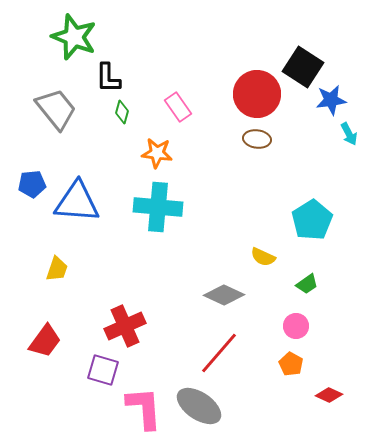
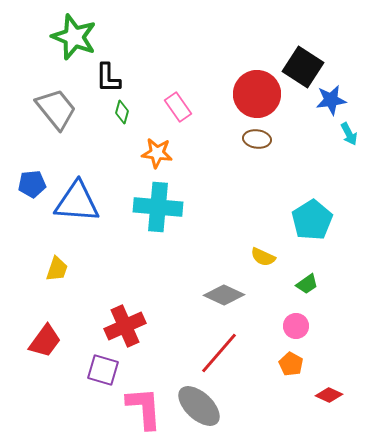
gray ellipse: rotated 9 degrees clockwise
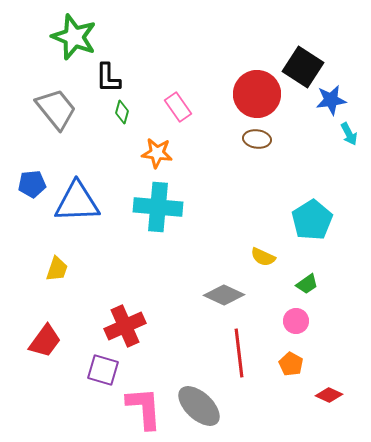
blue triangle: rotated 6 degrees counterclockwise
pink circle: moved 5 px up
red line: moved 20 px right; rotated 48 degrees counterclockwise
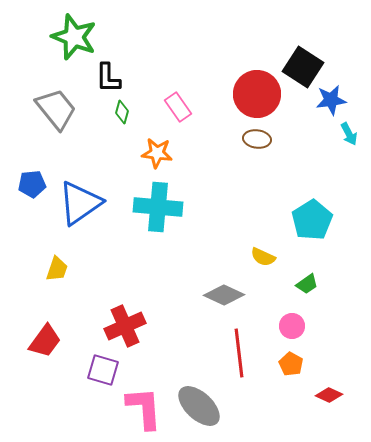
blue triangle: moved 3 px right, 1 px down; rotated 33 degrees counterclockwise
pink circle: moved 4 px left, 5 px down
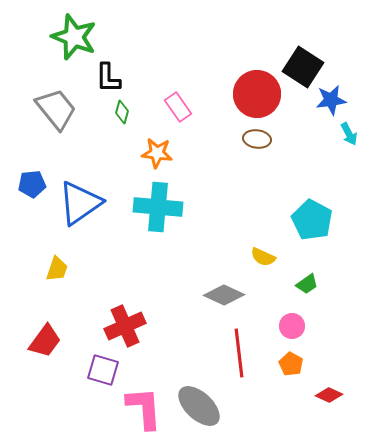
cyan pentagon: rotated 12 degrees counterclockwise
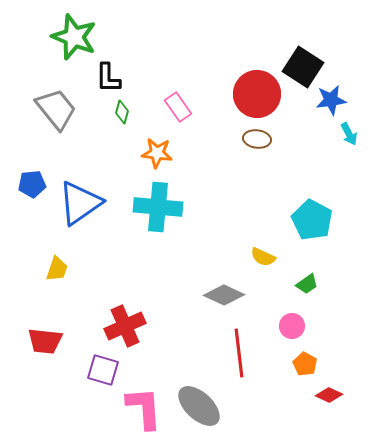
red trapezoid: rotated 60 degrees clockwise
orange pentagon: moved 14 px right
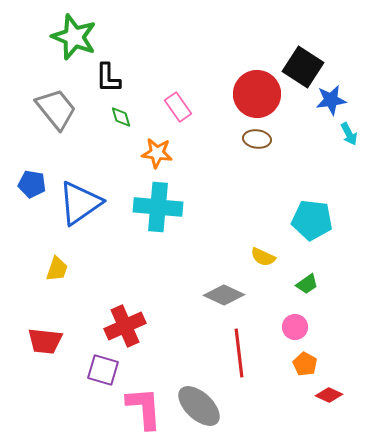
green diamond: moved 1 px left, 5 px down; rotated 30 degrees counterclockwise
blue pentagon: rotated 16 degrees clockwise
cyan pentagon: rotated 21 degrees counterclockwise
pink circle: moved 3 px right, 1 px down
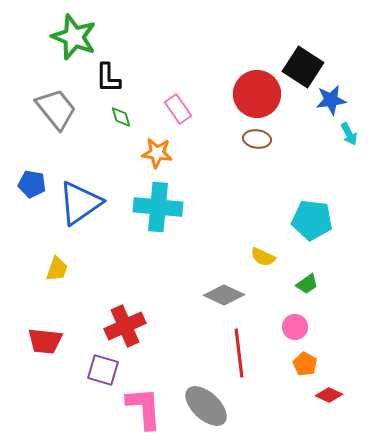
pink rectangle: moved 2 px down
gray ellipse: moved 7 px right
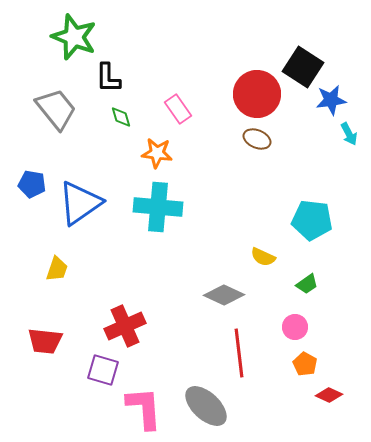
brown ellipse: rotated 16 degrees clockwise
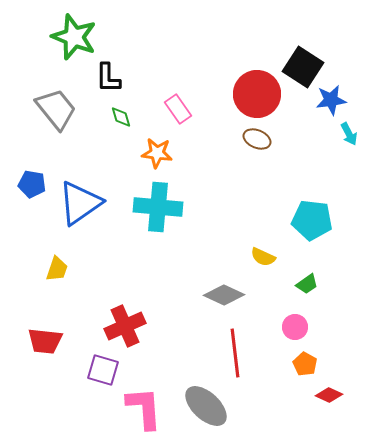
red line: moved 4 px left
